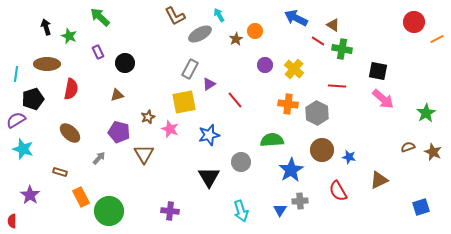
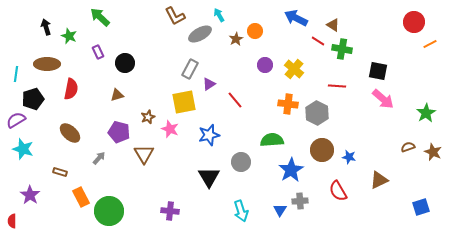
orange line at (437, 39): moved 7 px left, 5 px down
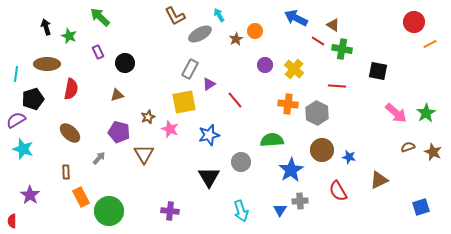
pink arrow at (383, 99): moved 13 px right, 14 px down
brown rectangle at (60, 172): moved 6 px right; rotated 72 degrees clockwise
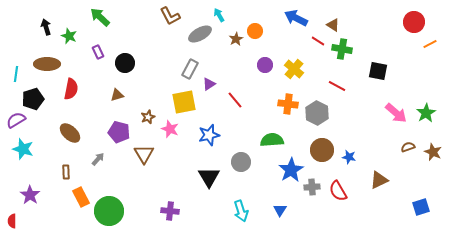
brown L-shape at (175, 16): moved 5 px left
red line at (337, 86): rotated 24 degrees clockwise
gray arrow at (99, 158): moved 1 px left, 1 px down
gray cross at (300, 201): moved 12 px right, 14 px up
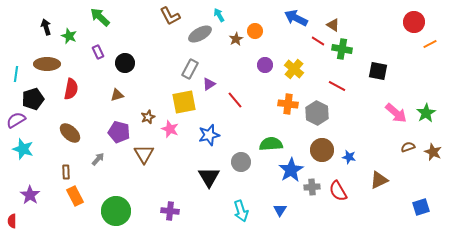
green semicircle at (272, 140): moved 1 px left, 4 px down
orange rectangle at (81, 197): moved 6 px left, 1 px up
green circle at (109, 211): moved 7 px right
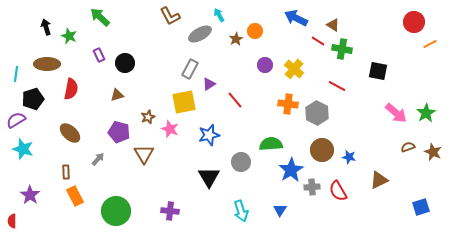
purple rectangle at (98, 52): moved 1 px right, 3 px down
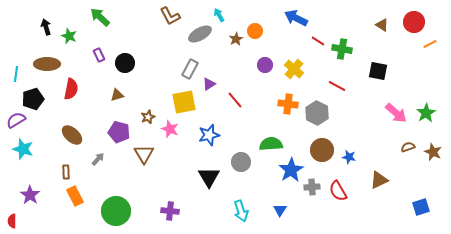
brown triangle at (333, 25): moved 49 px right
brown ellipse at (70, 133): moved 2 px right, 2 px down
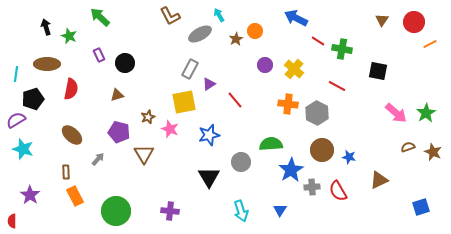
brown triangle at (382, 25): moved 5 px up; rotated 32 degrees clockwise
